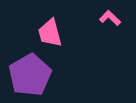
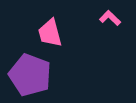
purple pentagon: rotated 21 degrees counterclockwise
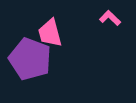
purple pentagon: moved 16 px up
